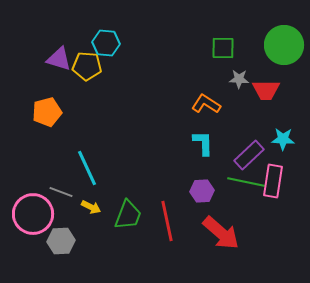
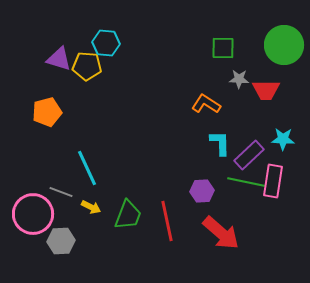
cyan L-shape: moved 17 px right
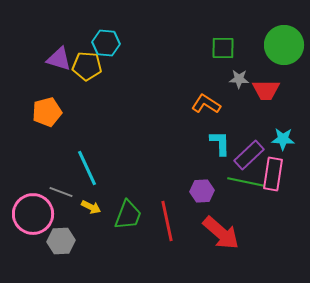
pink rectangle: moved 7 px up
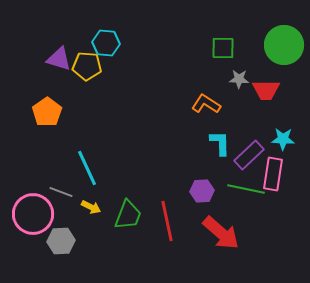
orange pentagon: rotated 20 degrees counterclockwise
green line: moved 7 px down
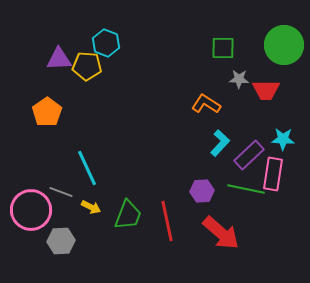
cyan hexagon: rotated 16 degrees clockwise
purple triangle: rotated 20 degrees counterclockwise
cyan L-shape: rotated 44 degrees clockwise
pink circle: moved 2 px left, 4 px up
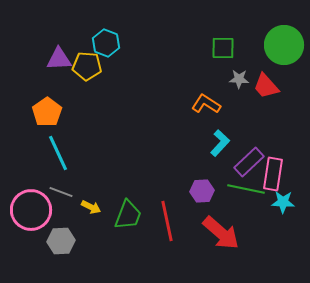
red trapezoid: moved 4 px up; rotated 48 degrees clockwise
cyan star: moved 63 px down
purple rectangle: moved 7 px down
cyan line: moved 29 px left, 15 px up
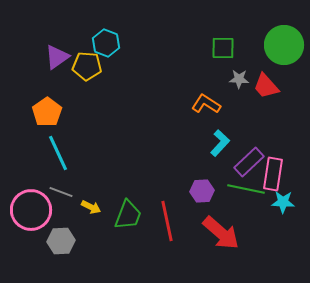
purple triangle: moved 2 px left, 2 px up; rotated 32 degrees counterclockwise
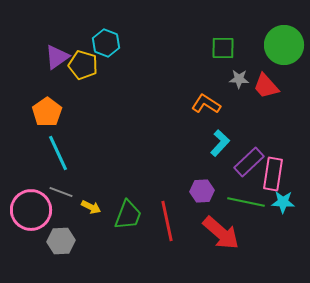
yellow pentagon: moved 4 px left, 1 px up; rotated 12 degrees clockwise
green line: moved 13 px down
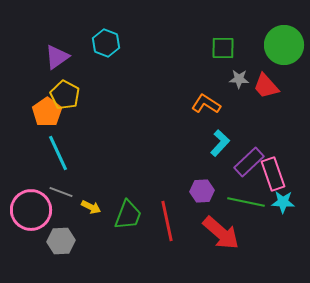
yellow pentagon: moved 18 px left, 30 px down; rotated 12 degrees clockwise
pink rectangle: rotated 28 degrees counterclockwise
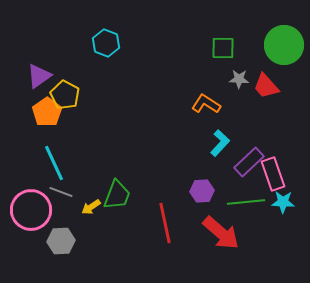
purple triangle: moved 18 px left, 19 px down
cyan line: moved 4 px left, 10 px down
green line: rotated 18 degrees counterclockwise
yellow arrow: rotated 120 degrees clockwise
green trapezoid: moved 11 px left, 20 px up
red line: moved 2 px left, 2 px down
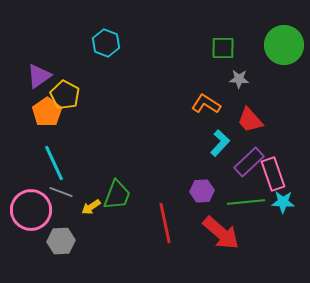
red trapezoid: moved 16 px left, 34 px down
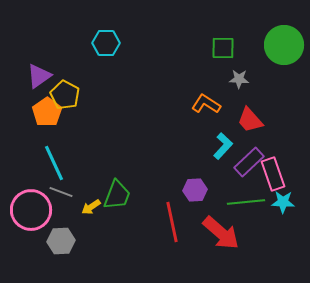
cyan hexagon: rotated 20 degrees counterclockwise
cyan L-shape: moved 3 px right, 3 px down
purple hexagon: moved 7 px left, 1 px up
red line: moved 7 px right, 1 px up
